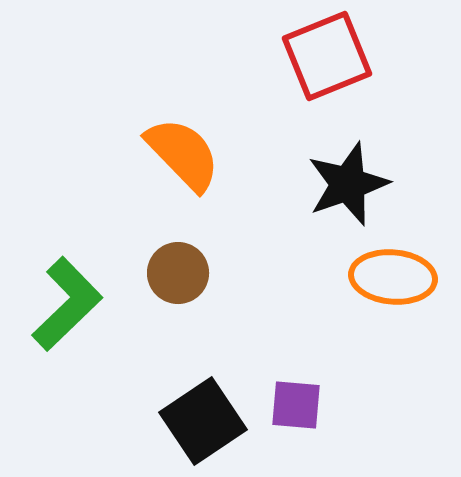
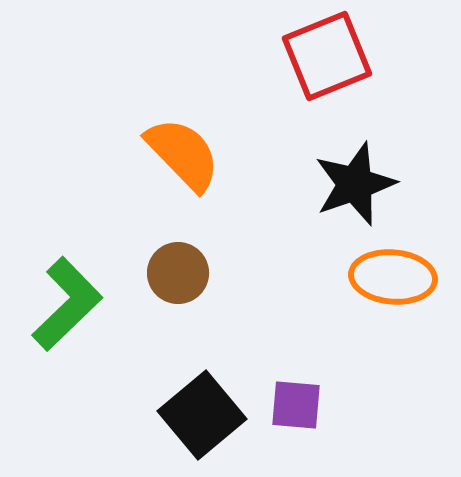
black star: moved 7 px right
black square: moved 1 px left, 6 px up; rotated 6 degrees counterclockwise
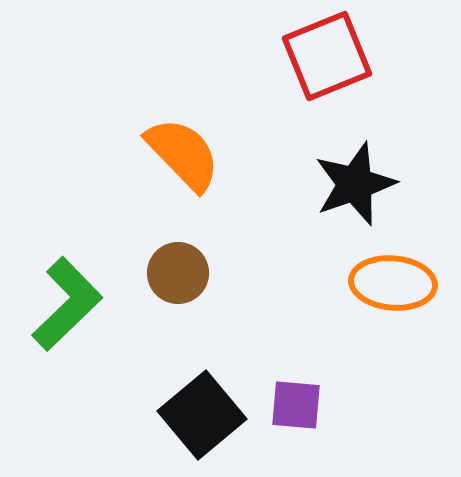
orange ellipse: moved 6 px down
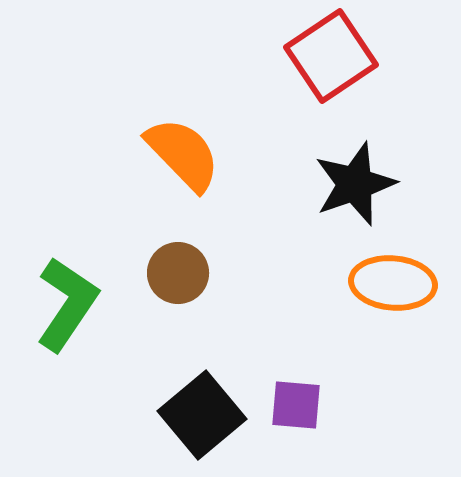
red square: moved 4 px right; rotated 12 degrees counterclockwise
green L-shape: rotated 12 degrees counterclockwise
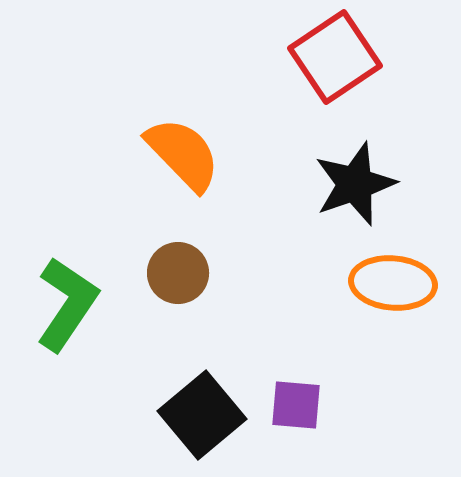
red square: moved 4 px right, 1 px down
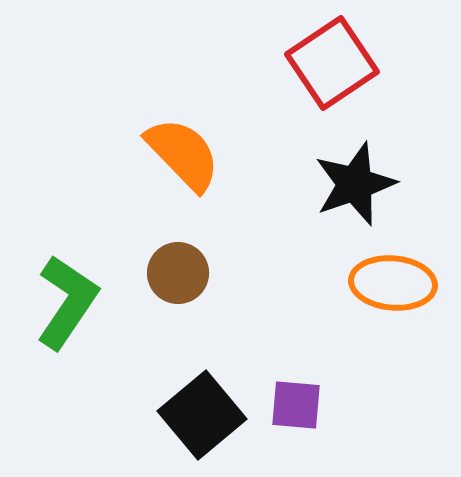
red square: moved 3 px left, 6 px down
green L-shape: moved 2 px up
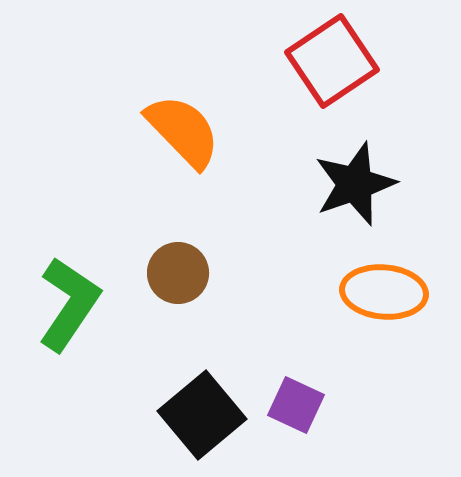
red square: moved 2 px up
orange semicircle: moved 23 px up
orange ellipse: moved 9 px left, 9 px down
green L-shape: moved 2 px right, 2 px down
purple square: rotated 20 degrees clockwise
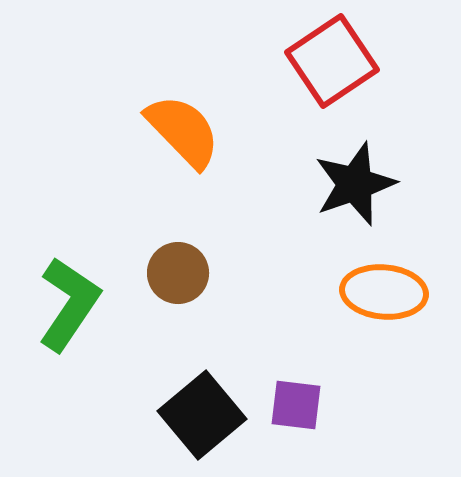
purple square: rotated 18 degrees counterclockwise
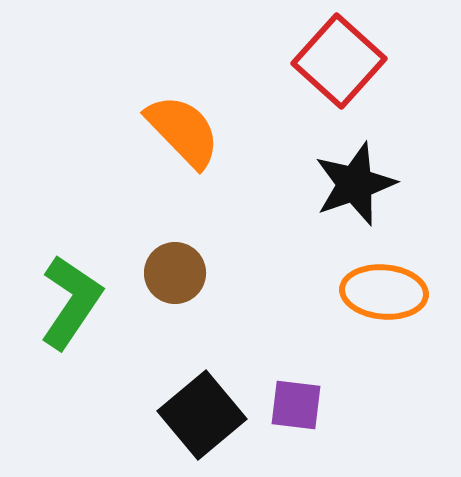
red square: moved 7 px right; rotated 14 degrees counterclockwise
brown circle: moved 3 px left
green L-shape: moved 2 px right, 2 px up
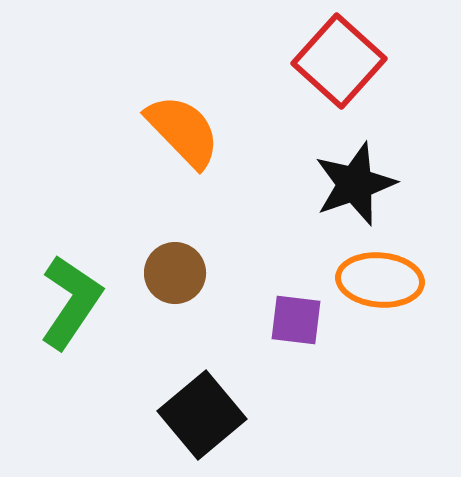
orange ellipse: moved 4 px left, 12 px up
purple square: moved 85 px up
